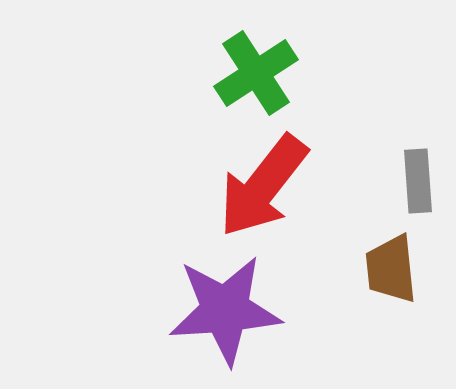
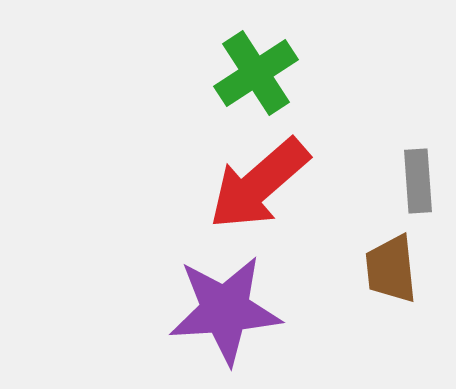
red arrow: moved 4 px left, 2 px up; rotated 11 degrees clockwise
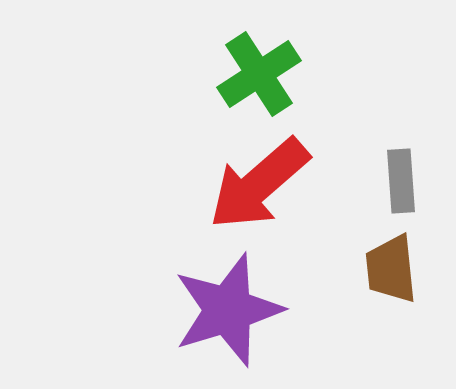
green cross: moved 3 px right, 1 px down
gray rectangle: moved 17 px left
purple star: moved 3 px right; rotated 13 degrees counterclockwise
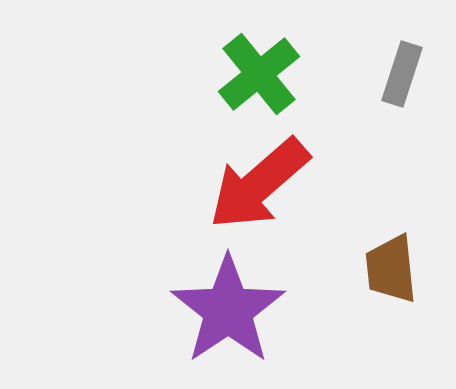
green cross: rotated 6 degrees counterclockwise
gray rectangle: moved 1 px right, 107 px up; rotated 22 degrees clockwise
purple star: rotated 17 degrees counterclockwise
